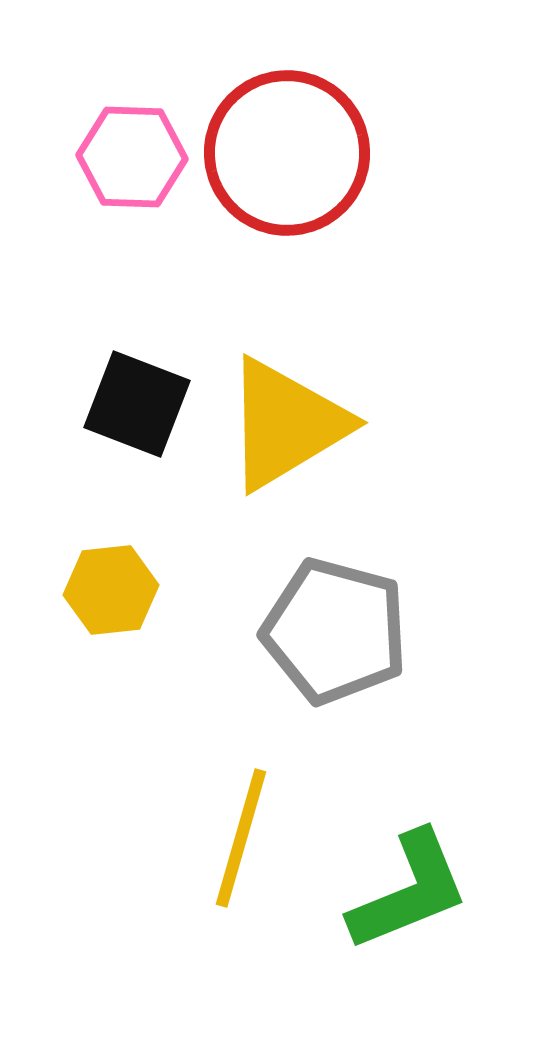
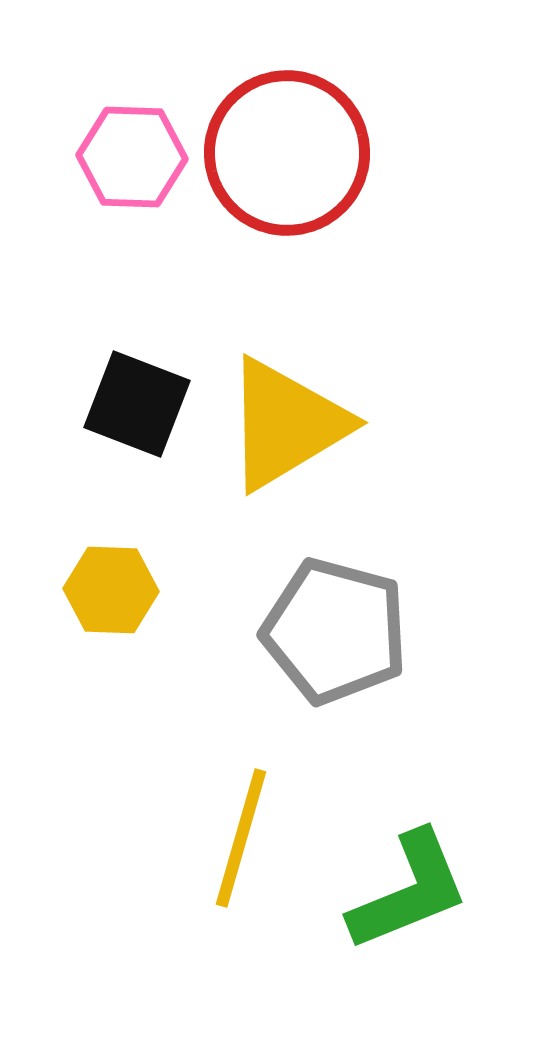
yellow hexagon: rotated 8 degrees clockwise
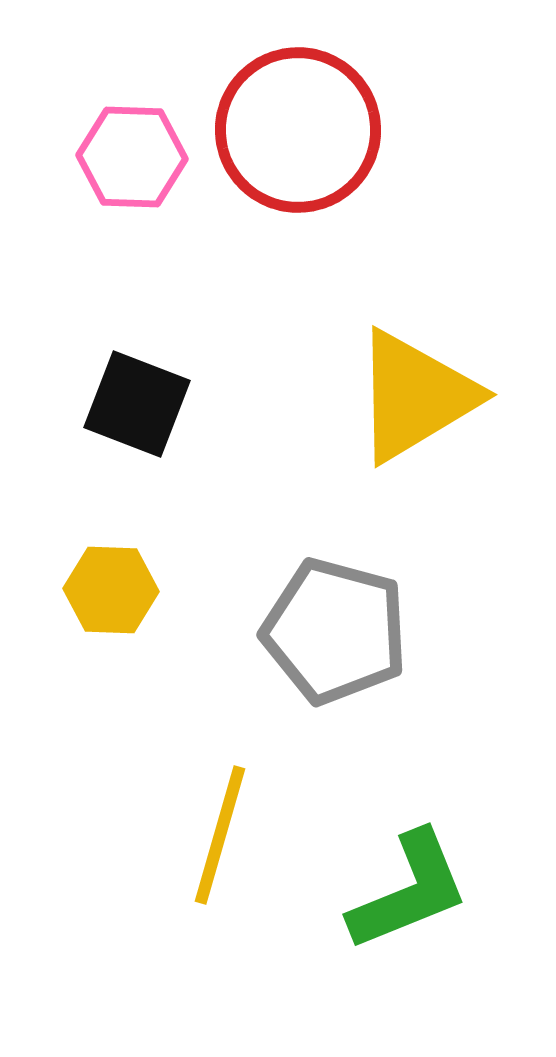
red circle: moved 11 px right, 23 px up
yellow triangle: moved 129 px right, 28 px up
yellow line: moved 21 px left, 3 px up
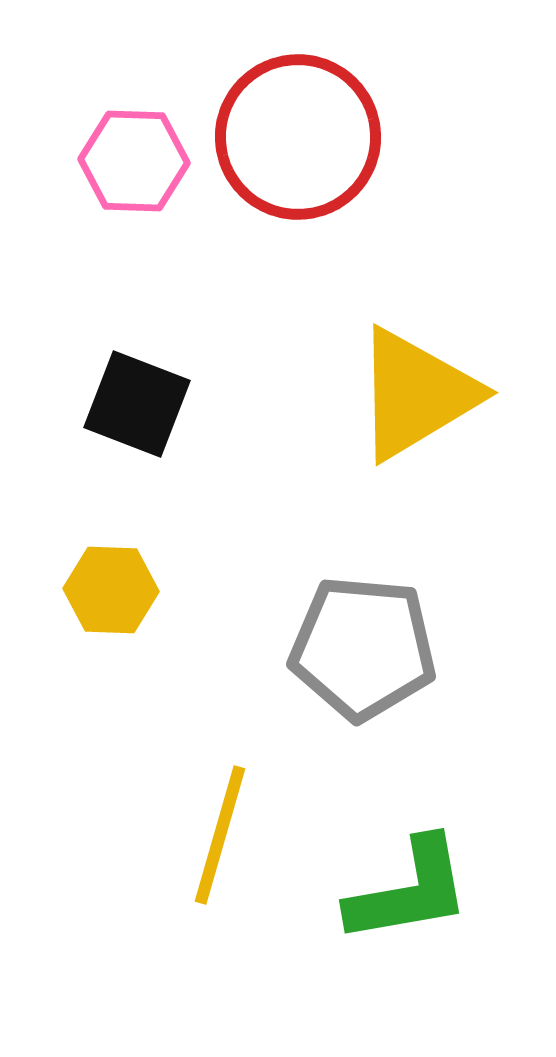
red circle: moved 7 px down
pink hexagon: moved 2 px right, 4 px down
yellow triangle: moved 1 px right, 2 px up
gray pentagon: moved 28 px right, 17 px down; rotated 10 degrees counterclockwise
green L-shape: rotated 12 degrees clockwise
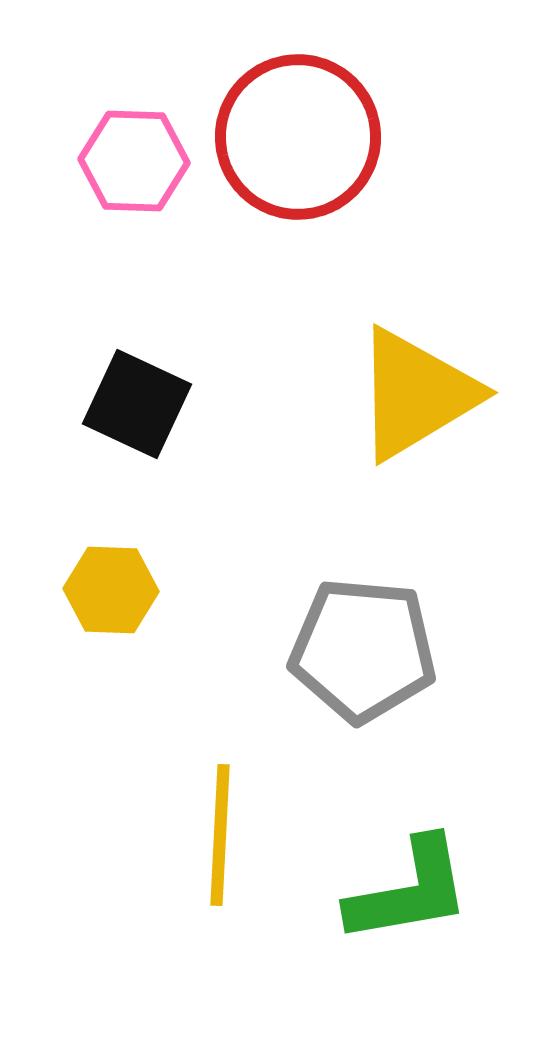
black square: rotated 4 degrees clockwise
gray pentagon: moved 2 px down
yellow line: rotated 13 degrees counterclockwise
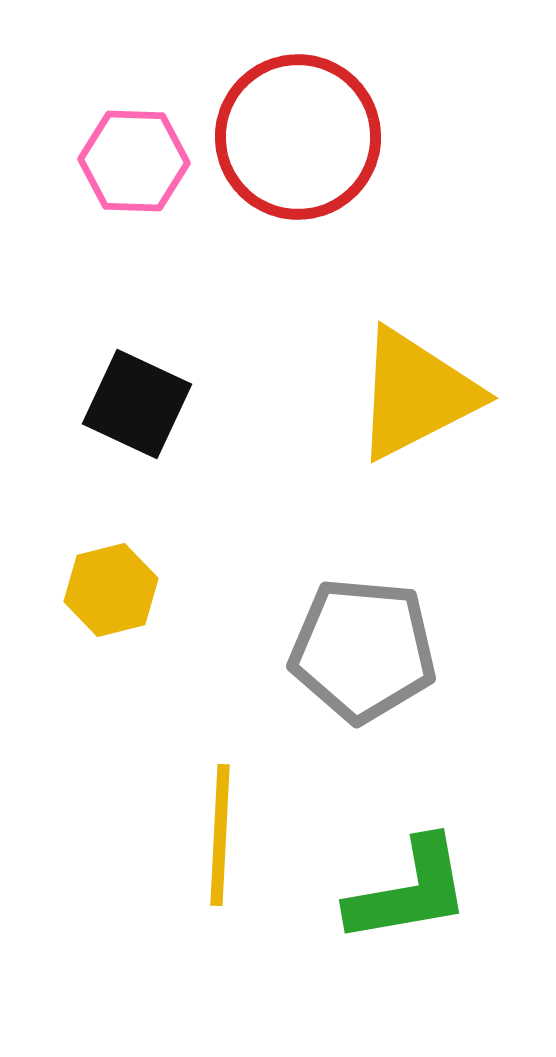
yellow triangle: rotated 4 degrees clockwise
yellow hexagon: rotated 16 degrees counterclockwise
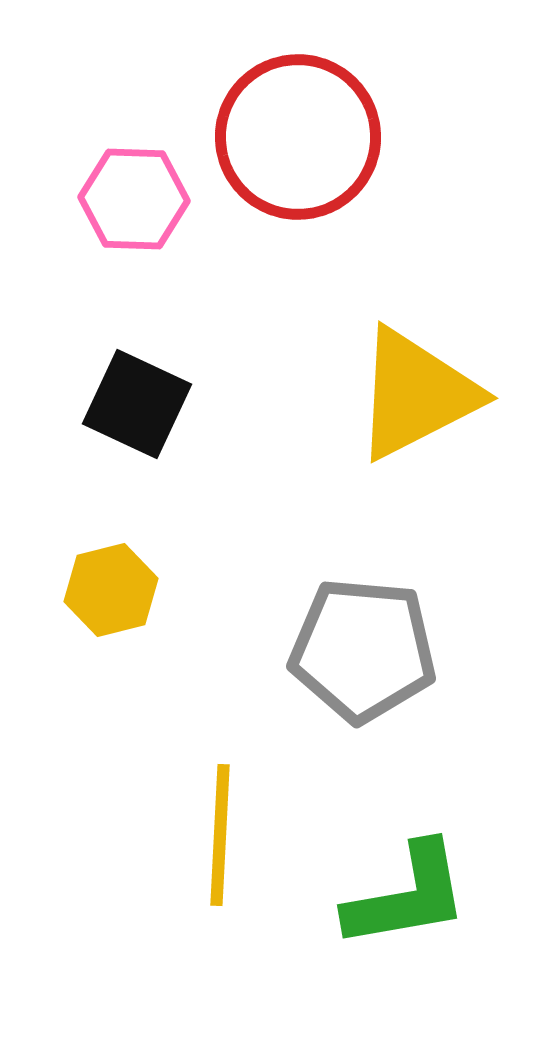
pink hexagon: moved 38 px down
green L-shape: moved 2 px left, 5 px down
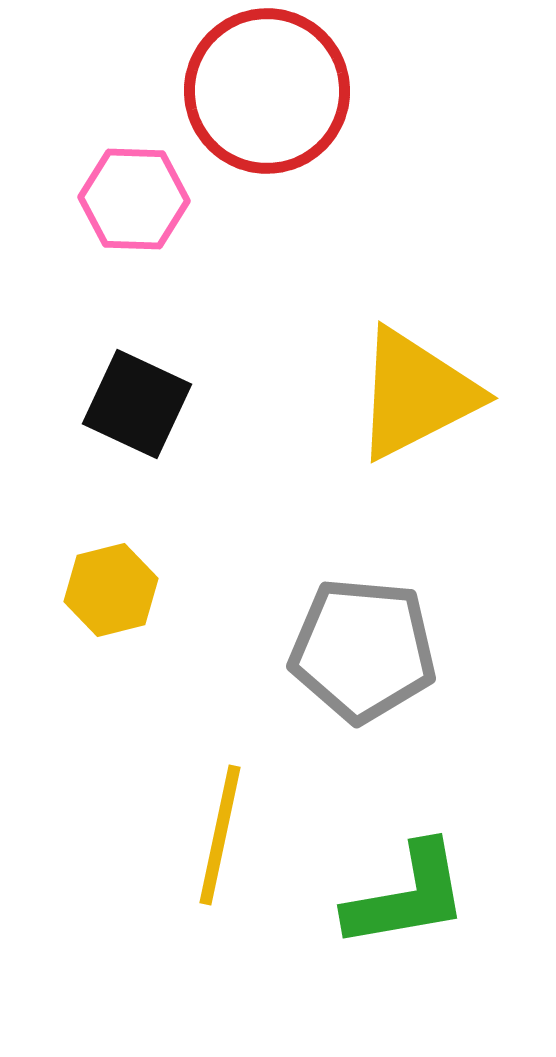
red circle: moved 31 px left, 46 px up
yellow line: rotated 9 degrees clockwise
